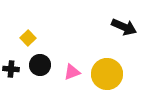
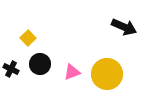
black circle: moved 1 px up
black cross: rotated 21 degrees clockwise
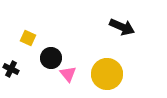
black arrow: moved 2 px left
yellow square: rotated 21 degrees counterclockwise
black circle: moved 11 px right, 6 px up
pink triangle: moved 4 px left, 2 px down; rotated 48 degrees counterclockwise
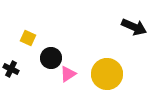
black arrow: moved 12 px right
pink triangle: rotated 36 degrees clockwise
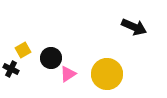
yellow square: moved 5 px left, 12 px down; rotated 35 degrees clockwise
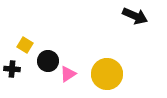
black arrow: moved 1 px right, 11 px up
yellow square: moved 2 px right, 5 px up; rotated 28 degrees counterclockwise
black circle: moved 3 px left, 3 px down
black cross: moved 1 px right; rotated 21 degrees counterclockwise
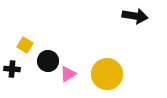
black arrow: rotated 15 degrees counterclockwise
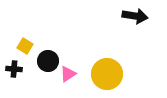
yellow square: moved 1 px down
black cross: moved 2 px right
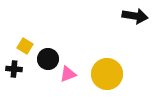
black circle: moved 2 px up
pink triangle: rotated 12 degrees clockwise
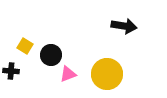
black arrow: moved 11 px left, 10 px down
black circle: moved 3 px right, 4 px up
black cross: moved 3 px left, 2 px down
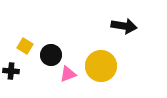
yellow circle: moved 6 px left, 8 px up
